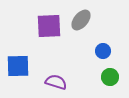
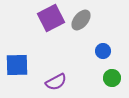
purple square: moved 2 px right, 8 px up; rotated 24 degrees counterclockwise
blue square: moved 1 px left, 1 px up
green circle: moved 2 px right, 1 px down
purple semicircle: rotated 135 degrees clockwise
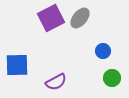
gray ellipse: moved 1 px left, 2 px up
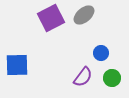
gray ellipse: moved 4 px right, 3 px up; rotated 10 degrees clockwise
blue circle: moved 2 px left, 2 px down
purple semicircle: moved 27 px right, 5 px up; rotated 25 degrees counterclockwise
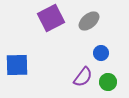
gray ellipse: moved 5 px right, 6 px down
green circle: moved 4 px left, 4 px down
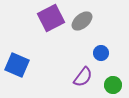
gray ellipse: moved 7 px left
blue square: rotated 25 degrees clockwise
green circle: moved 5 px right, 3 px down
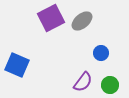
purple semicircle: moved 5 px down
green circle: moved 3 px left
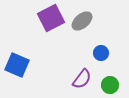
purple semicircle: moved 1 px left, 3 px up
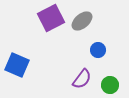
blue circle: moved 3 px left, 3 px up
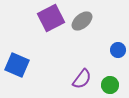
blue circle: moved 20 px right
